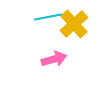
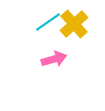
cyan line: moved 5 px down; rotated 24 degrees counterclockwise
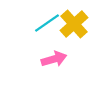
cyan line: moved 1 px left, 1 px down
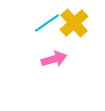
yellow cross: moved 1 px up
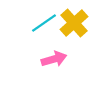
cyan line: moved 3 px left
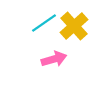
yellow cross: moved 3 px down
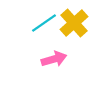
yellow cross: moved 3 px up
